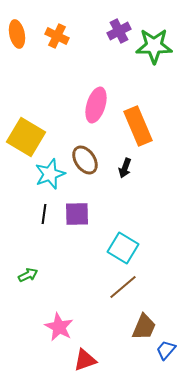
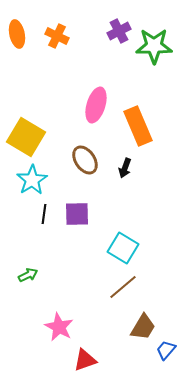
cyan star: moved 18 px left, 6 px down; rotated 12 degrees counterclockwise
brown trapezoid: moved 1 px left; rotated 8 degrees clockwise
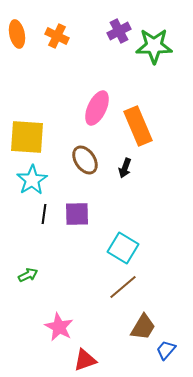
pink ellipse: moved 1 px right, 3 px down; rotated 8 degrees clockwise
yellow square: moved 1 px right; rotated 27 degrees counterclockwise
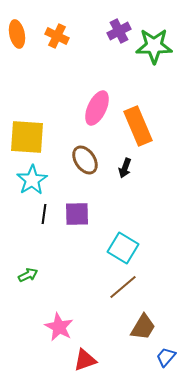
blue trapezoid: moved 7 px down
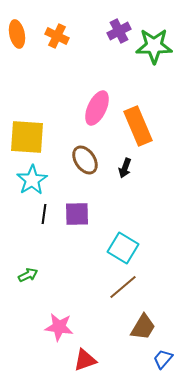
pink star: rotated 20 degrees counterclockwise
blue trapezoid: moved 3 px left, 2 px down
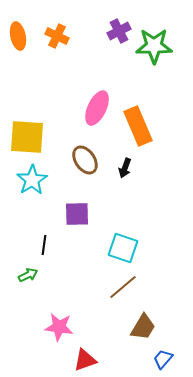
orange ellipse: moved 1 px right, 2 px down
black line: moved 31 px down
cyan square: rotated 12 degrees counterclockwise
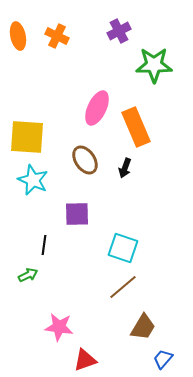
green star: moved 19 px down
orange rectangle: moved 2 px left, 1 px down
cyan star: moved 1 px right; rotated 16 degrees counterclockwise
